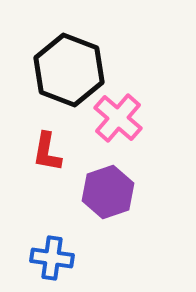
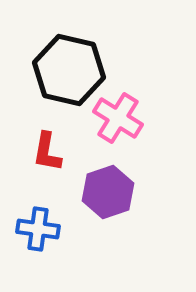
black hexagon: rotated 8 degrees counterclockwise
pink cross: rotated 9 degrees counterclockwise
blue cross: moved 14 px left, 29 px up
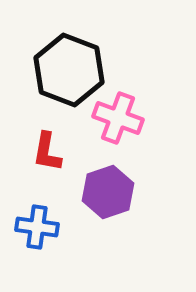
black hexagon: rotated 8 degrees clockwise
pink cross: rotated 12 degrees counterclockwise
blue cross: moved 1 px left, 2 px up
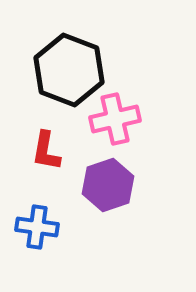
pink cross: moved 3 px left, 1 px down; rotated 33 degrees counterclockwise
red L-shape: moved 1 px left, 1 px up
purple hexagon: moved 7 px up
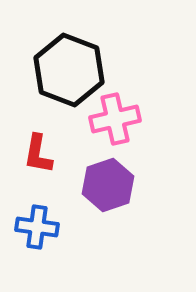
red L-shape: moved 8 px left, 3 px down
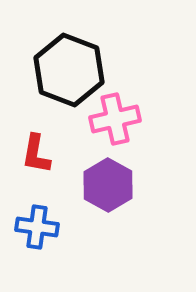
red L-shape: moved 2 px left
purple hexagon: rotated 12 degrees counterclockwise
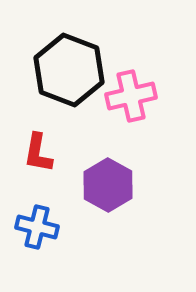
pink cross: moved 16 px right, 23 px up
red L-shape: moved 2 px right, 1 px up
blue cross: rotated 6 degrees clockwise
